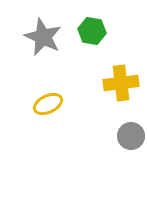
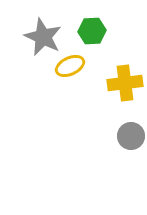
green hexagon: rotated 12 degrees counterclockwise
yellow cross: moved 4 px right
yellow ellipse: moved 22 px right, 38 px up
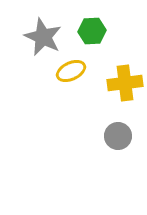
yellow ellipse: moved 1 px right, 5 px down
gray circle: moved 13 px left
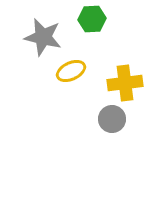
green hexagon: moved 12 px up
gray star: rotated 12 degrees counterclockwise
gray circle: moved 6 px left, 17 px up
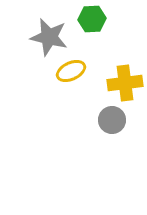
gray star: moved 6 px right
gray circle: moved 1 px down
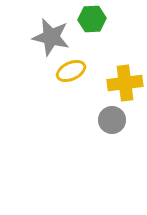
gray star: moved 2 px right
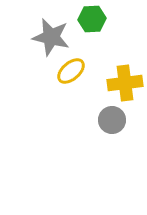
yellow ellipse: rotated 16 degrees counterclockwise
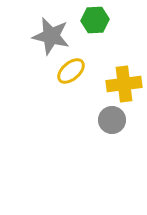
green hexagon: moved 3 px right, 1 px down
gray star: moved 1 px up
yellow cross: moved 1 px left, 1 px down
